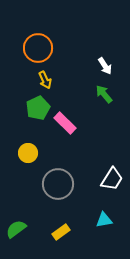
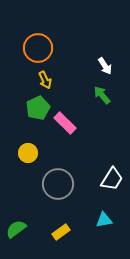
green arrow: moved 2 px left, 1 px down
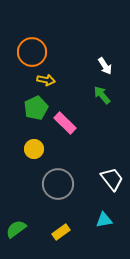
orange circle: moved 6 px left, 4 px down
yellow arrow: moved 1 px right; rotated 54 degrees counterclockwise
green pentagon: moved 2 px left
yellow circle: moved 6 px right, 4 px up
white trapezoid: rotated 70 degrees counterclockwise
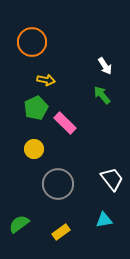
orange circle: moved 10 px up
green semicircle: moved 3 px right, 5 px up
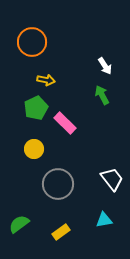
green arrow: rotated 12 degrees clockwise
